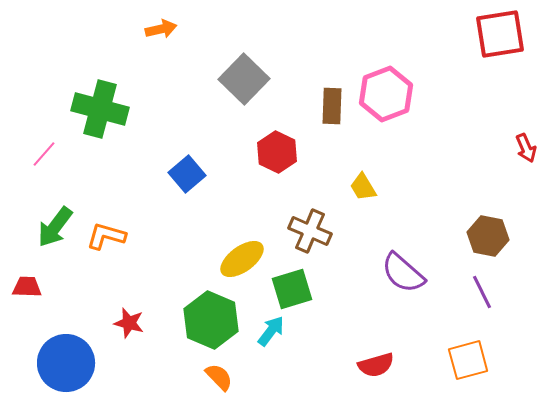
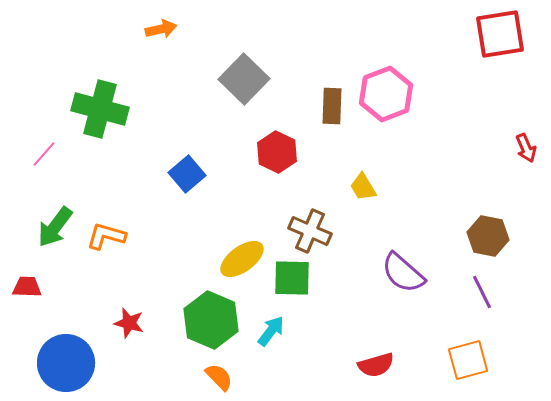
green square: moved 11 px up; rotated 18 degrees clockwise
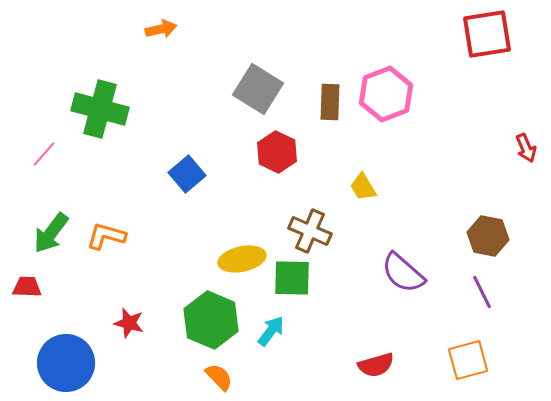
red square: moved 13 px left
gray square: moved 14 px right, 10 px down; rotated 12 degrees counterclockwise
brown rectangle: moved 2 px left, 4 px up
green arrow: moved 4 px left, 6 px down
yellow ellipse: rotated 24 degrees clockwise
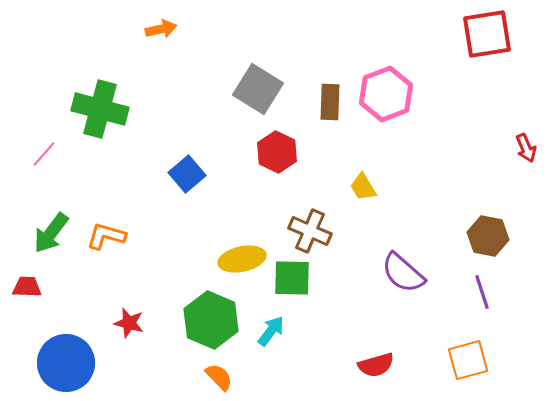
purple line: rotated 8 degrees clockwise
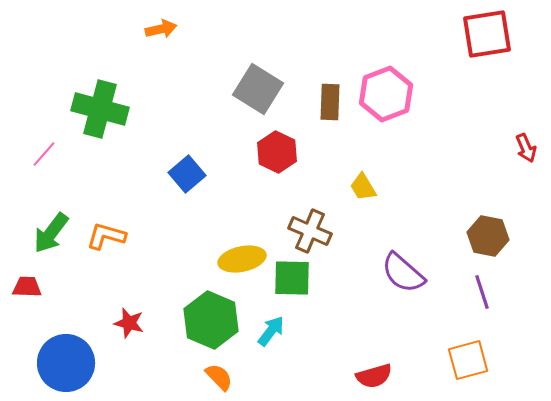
red semicircle: moved 2 px left, 11 px down
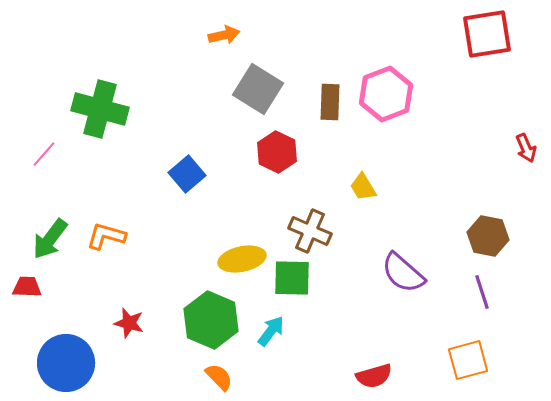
orange arrow: moved 63 px right, 6 px down
green arrow: moved 1 px left, 6 px down
